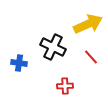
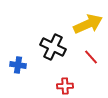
blue cross: moved 1 px left, 2 px down
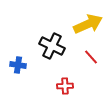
black cross: moved 1 px left, 1 px up
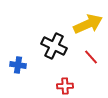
black cross: moved 2 px right
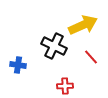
yellow arrow: moved 5 px left, 1 px down
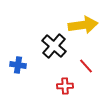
yellow arrow: rotated 16 degrees clockwise
black cross: rotated 15 degrees clockwise
red line: moved 5 px left, 9 px down
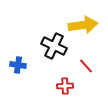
black cross: rotated 15 degrees counterclockwise
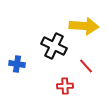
yellow arrow: moved 1 px right, 1 px down; rotated 12 degrees clockwise
blue cross: moved 1 px left, 1 px up
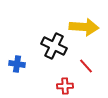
yellow arrow: moved 1 px down
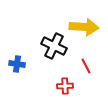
red line: rotated 14 degrees clockwise
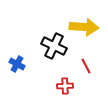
blue cross: rotated 21 degrees clockwise
